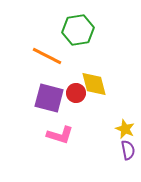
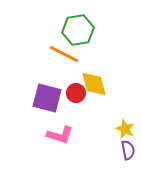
orange line: moved 17 px right, 2 px up
purple square: moved 2 px left
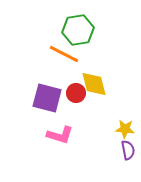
yellow star: rotated 18 degrees counterclockwise
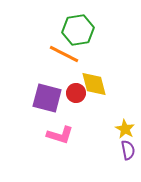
yellow star: rotated 24 degrees clockwise
